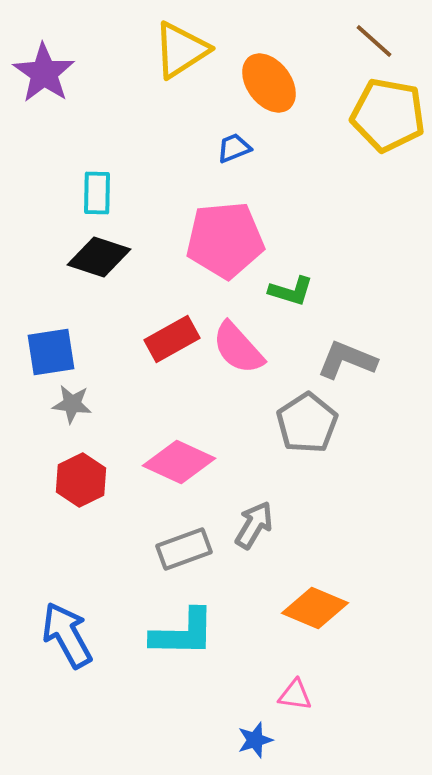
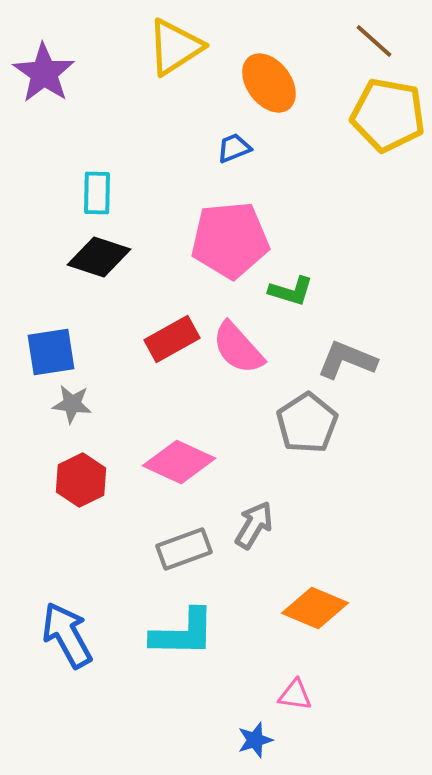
yellow triangle: moved 6 px left, 3 px up
pink pentagon: moved 5 px right
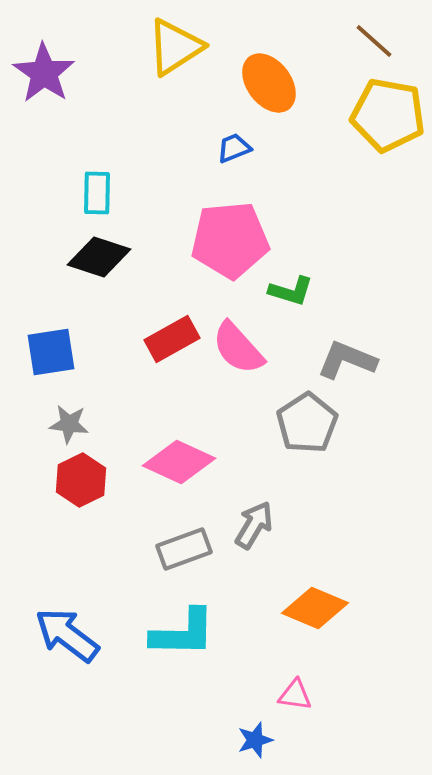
gray star: moved 3 px left, 20 px down
blue arrow: rotated 24 degrees counterclockwise
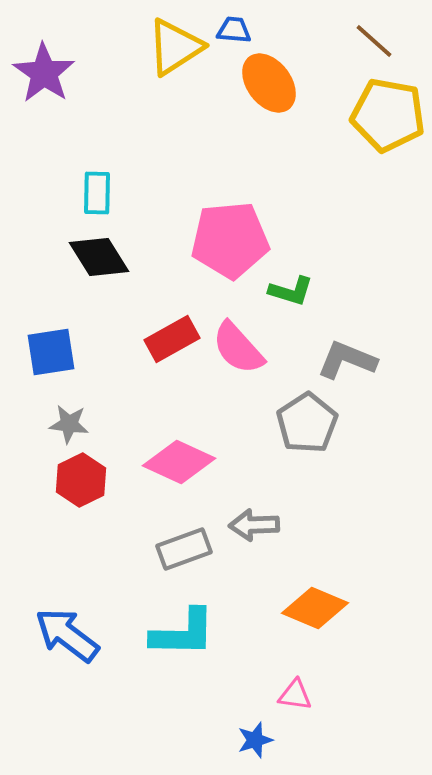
blue trapezoid: moved 118 px up; rotated 27 degrees clockwise
black diamond: rotated 40 degrees clockwise
gray arrow: rotated 123 degrees counterclockwise
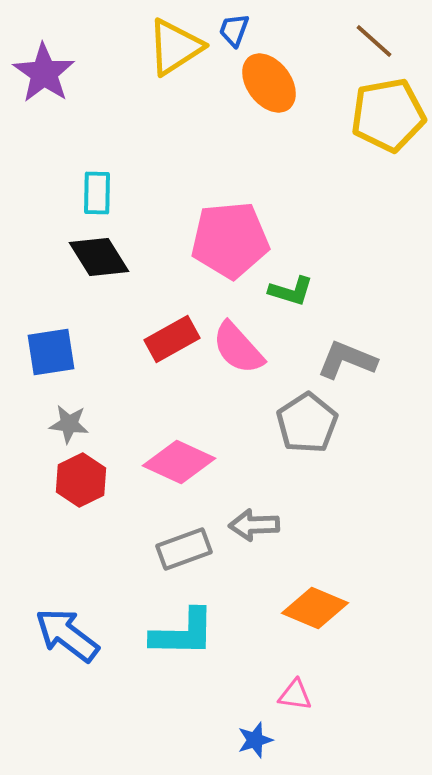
blue trapezoid: rotated 75 degrees counterclockwise
yellow pentagon: rotated 20 degrees counterclockwise
